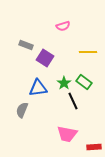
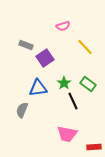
yellow line: moved 3 px left, 5 px up; rotated 48 degrees clockwise
purple square: rotated 24 degrees clockwise
green rectangle: moved 4 px right, 2 px down
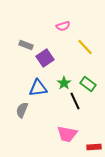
black line: moved 2 px right
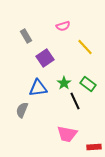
gray rectangle: moved 9 px up; rotated 40 degrees clockwise
